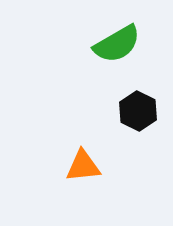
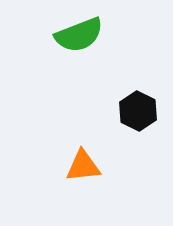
green semicircle: moved 38 px left, 9 px up; rotated 9 degrees clockwise
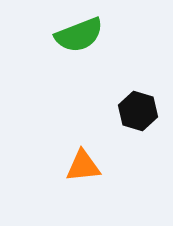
black hexagon: rotated 9 degrees counterclockwise
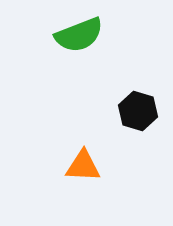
orange triangle: rotated 9 degrees clockwise
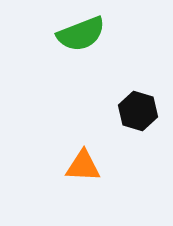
green semicircle: moved 2 px right, 1 px up
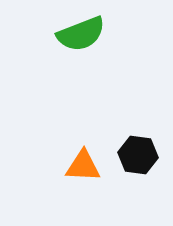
black hexagon: moved 44 px down; rotated 9 degrees counterclockwise
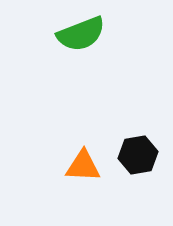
black hexagon: rotated 18 degrees counterclockwise
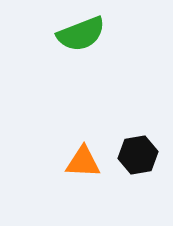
orange triangle: moved 4 px up
